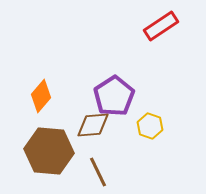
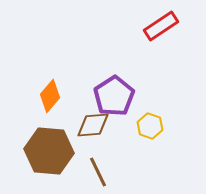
orange diamond: moved 9 px right
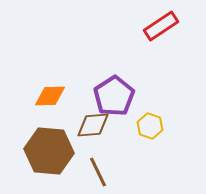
orange diamond: rotated 48 degrees clockwise
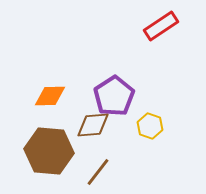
brown line: rotated 64 degrees clockwise
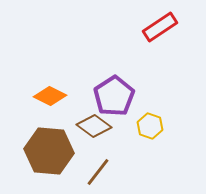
red rectangle: moved 1 px left, 1 px down
orange diamond: rotated 28 degrees clockwise
brown diamond: moved 1 px right, 1 px down; rotated 40 degrees clockwise
